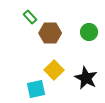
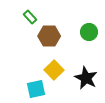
brown hexagon: moved 1 px left, 3 px down
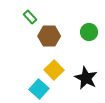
cyan square: moved 3 px right; rotated 36 degrees counterclockwise
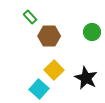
green circle: moved 3 px right
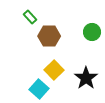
black star: rotated 10 degrees clockwise
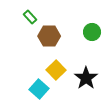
yellow square: moved 2 px right
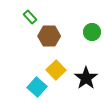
cyan square: moved 2 px left, 2 px up
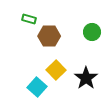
green rectangle: moved 1 px left, 2 px down; rotated 32 degrees counterclockwise
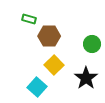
green circle: moved 12 px down
yellow square: moved 2 px left, 5 px up
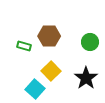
green rectangle: moved 5 px left, 27 px down
green circle: moved 2 px left, 2 px up
yellow square: moved 3 px left, 6 px down
cyan square: moved 2 px left, 2 px down
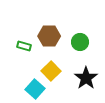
green circle: moved 10 px left
